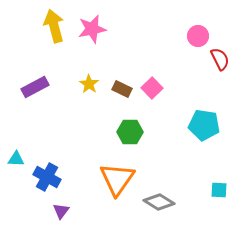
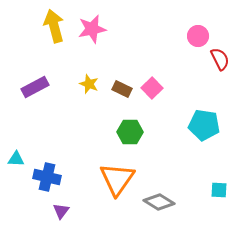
yellow star: rotated 12 degrees counterclockwise
blue cross: rotated 16 degrees counterclockwise
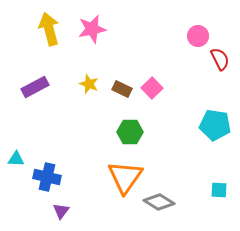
yellow arrow: moved 5 px left, 3 px down
cyan pentagon: moved 11 px right
orange triangle: moved 8 px right, 2 px up
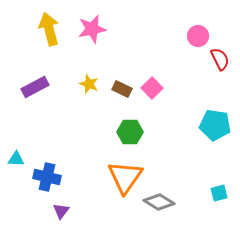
cyan square: moved 3 px down; rotated 18 degrees counterclockwise
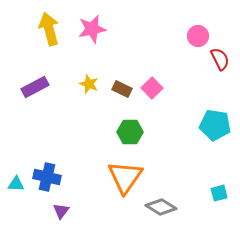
cyan triangle: moved 25 px down
gray diamond: moved 2 px right, 5 px down
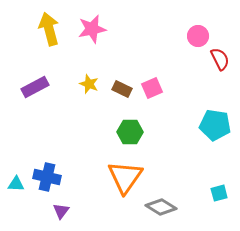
pink square: rotated 20 degrees clockwise
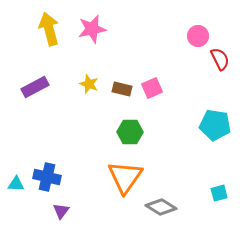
brown rectangle: rotated 12 degrees counterclockwise
